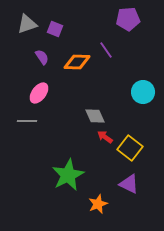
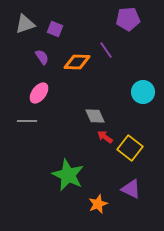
gray triangle: moved 2 px left
green star: rotated 20 degrees counterclockwise
purple triangle: moved 2 px right, 5 px down
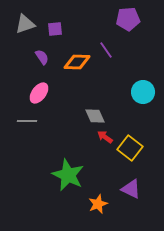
purple square: rotated 28 degrees counterclockwise
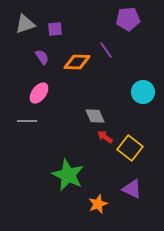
purple triangle: moved 1 px right
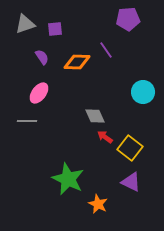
green star: moved 4 px down
purple triangle: moved 1 px left, 7 px up
orange star: rotated 24 degrees counterclockwise
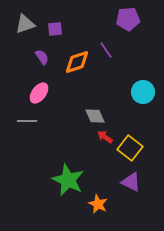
orange diamond: rotated 20 degrees counterclockwise
green star: moved 1 px down
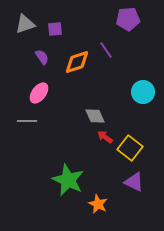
purple triangle: moved 3 px right
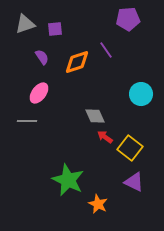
cyan circle: moved 2 px left, 2 px down
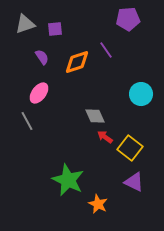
gray line: rotated 60 degrees clockwise
